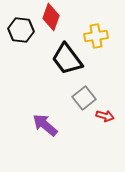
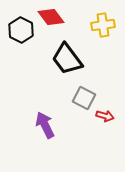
red diamond: rotated 56 degrees counterclockwise
black hexagon: rotated 20 degrees clockwise
yellow cross: moved 7 px right, 11 px up
gray square: rotated 25 degrees counterclockwise
purple arrow: rotated 24 degrees clockwise
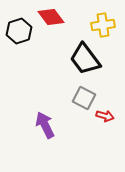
black hexagon: moved 2 px left, 1 px down; rotated 15 degrees clockwise
black trapezoid: moved 18 px right
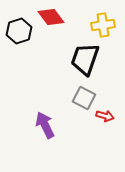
black trapezoid: rotated 56 degrees clockwise
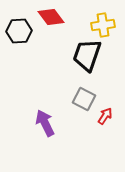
black hexagon: rotated 15 degrees clockwise
black trapezoid: moved 2 px right, 4 px up
gray square: moved 1 px down
red arrow: rotated 72 degrees counterclockwise
purple arrow: moved 2 px up
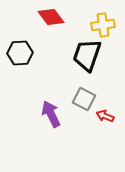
black hexagon: moved 1 px right, 22 px down
red arrow: rotated 102 degrees counterclockwise
purple arrow: moved 6 px right, 9 px up
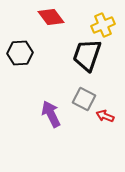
yellow cross: rotated 15 degrees counterclockwise
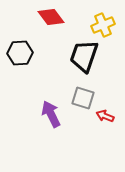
black trapezoid: moved 3 px left, 1 px down
gray square: moved 1 px left, 1 px up; rotated 10 degrees counterclockwise
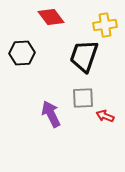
yellow cross: moved 2 px right; rotated 15 degrees clockwise
black hexagon: moved 2 px right
gray square: rotated 20 degrees counterclockwise
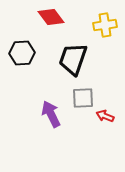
black trapezoid: moved 11 px left, 3 px down
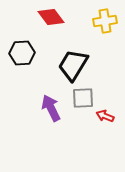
yellow cross: moved 4 px up
black trapezoid: moved 6 px down; rotated 12 degrees clockwise
purple arrow: moved 6 px up
